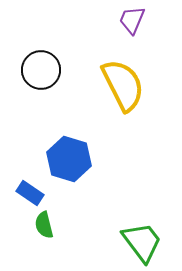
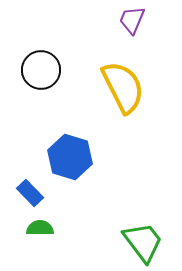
yellow semicircle: moved 2 px down
blue hexagon: moved 1 px right, 2 px up
blue rectangle: rotated 12 degrees clockwise
green semicircle: moved 4 px left, 3 px down; rotated 104 degrees clockwise
green trapezoid: moved 1 px right
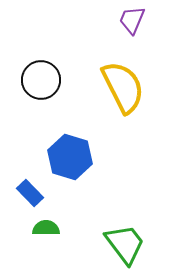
black circle: moved 10 px down
green semicircle: moved 6 px right
green trapezoid: moved 18 px left, 2 px down
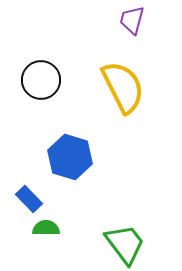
purple trapezoid: rotated 8 degrees counterclockwise
blue rectangle: moved 1 px left, 6 px down
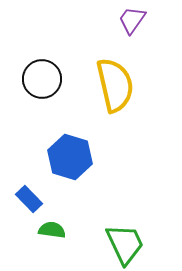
purple trapezoid: rotated 20 degrees clockwise
black circle: moved 1 px right, 1 px up
yellow semicircle: moved 8 px left, 2 px up; rotated 14 degrees clockwise
green semicircle: moved 6 px right, 2 px down; rotated 8 degrees clockwise
green trapezoid: rotated 12 degrees clockwise
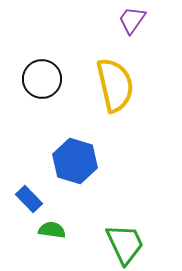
blue hexagon: moved 5 px right, 4 px down
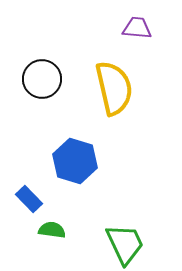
purple trapezoid: moved 5 px right, 8 px down; rotated 60 degrees clockwise
yellow semicircle: moved 1 px left, 3 px down
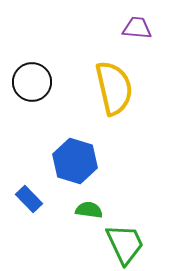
black circle: moved 10 px left, 3 px down
green semicircle: moved 37 px right, 20 px up
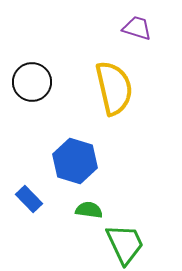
purple trapezoid: rotated 12 degrees clockwise
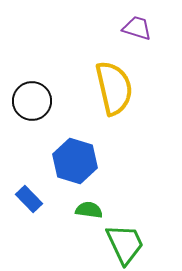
black circle: moved 19 px down
